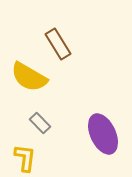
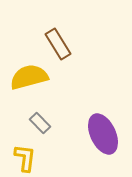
yellow semicircle: rotated 135 degrees clockwise
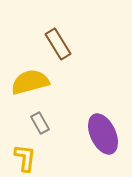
yellow semicircle: moved 1 px right, 5 px down
gray rectangle: rotated 15 degrees clockwise
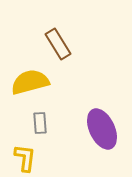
gray rectangle: rotated 25 degrees clockwise
purple ellipse: moved 1 px left, 5 px up
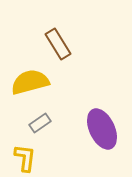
gray rectangle: rotated 60 degrees clockwise
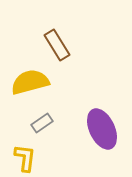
brown rectangle: moved 1 px left, 1 px down
gray rectangle: moved 2 px right
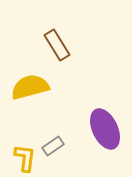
yellow semicircle: moved 5 px down
gray rectangle: moved 11 px right, 23 px down
purple ellipse: moved 3 px right
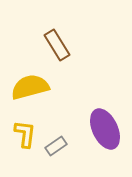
gray rectangle: moved 3 px right
yellow L-shape: moved 24 px up
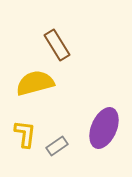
yellow semicircle: moved 5 px right, 4 px up
purple ellipse: moved 1 px left, 1 px up; rotated 48 degrees clockwise
gray rectangle: moved 1 px right
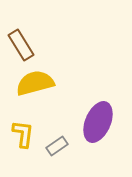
brown rectangle: moved 36 px left
purple ellipse: moved 6 px left, 6 px up
yellow L-shape: moved 2 px left
